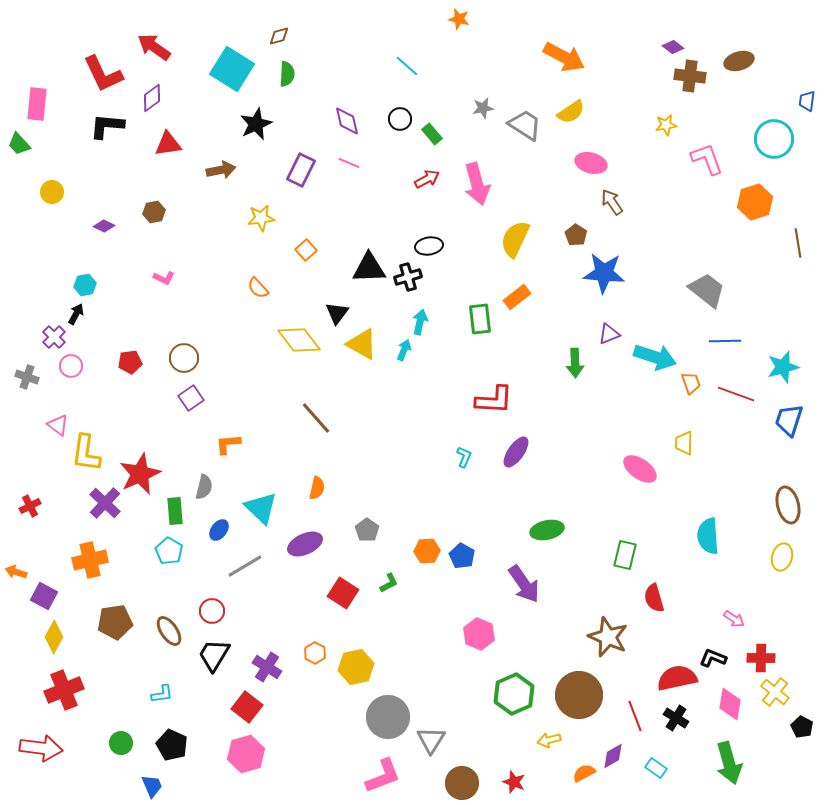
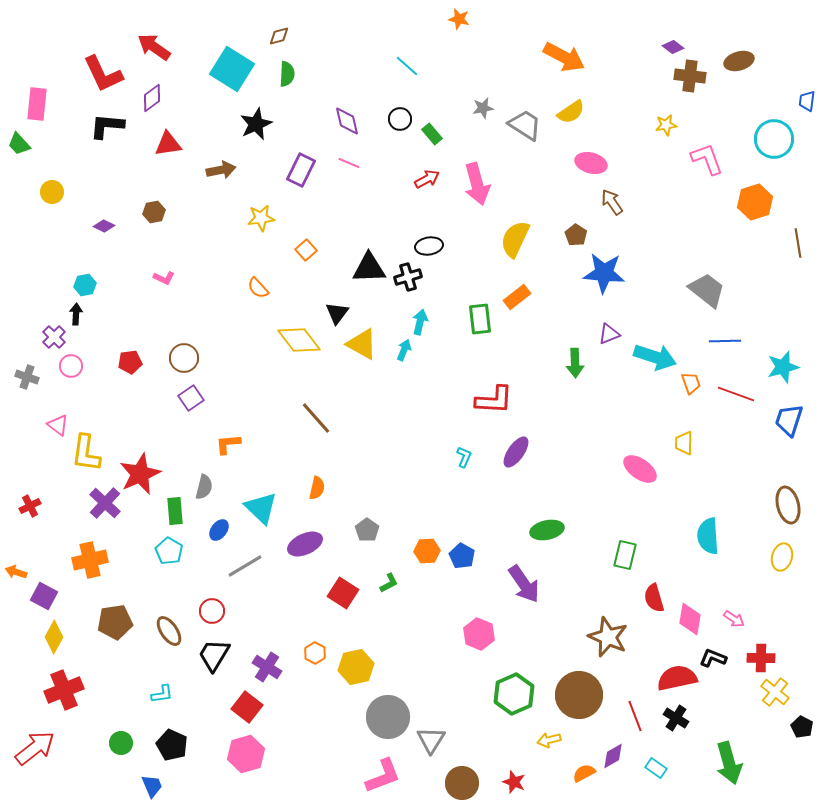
black arrow at (76, 314): rotated 25 degrees counterclockwise
pink diamond at (730, 704): moved 40 px left, 85 px up
red arrow at (41, 748): moved 6 px left; rotated 45 degrees counterclockwise
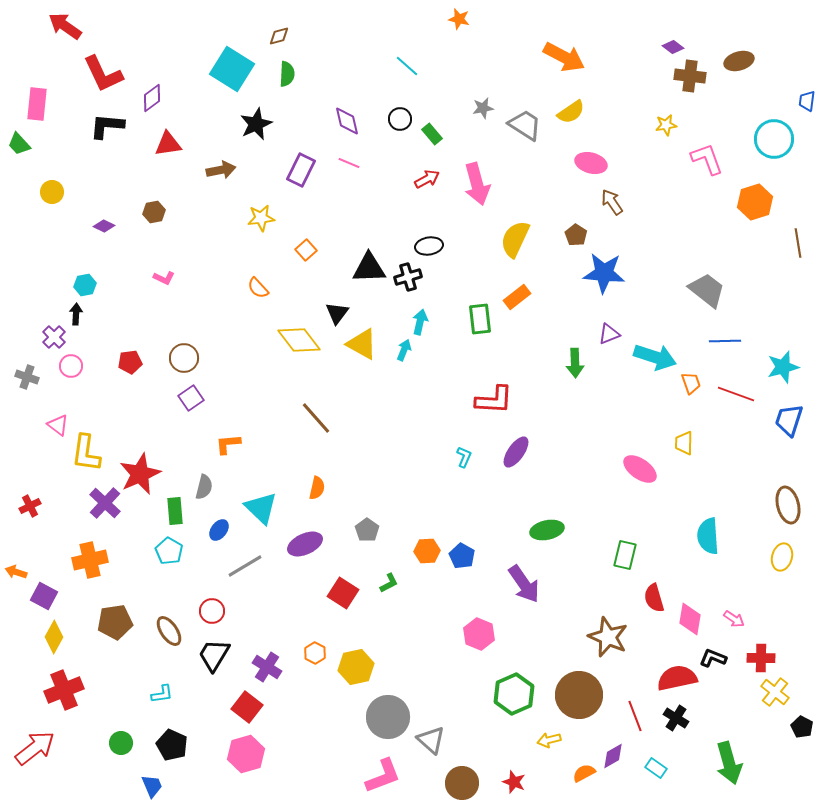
red arrow at (154, 47): moved 89 px left, 21 px up
gray triangle at (431, 740): rotated 20 degrees counterclockwise
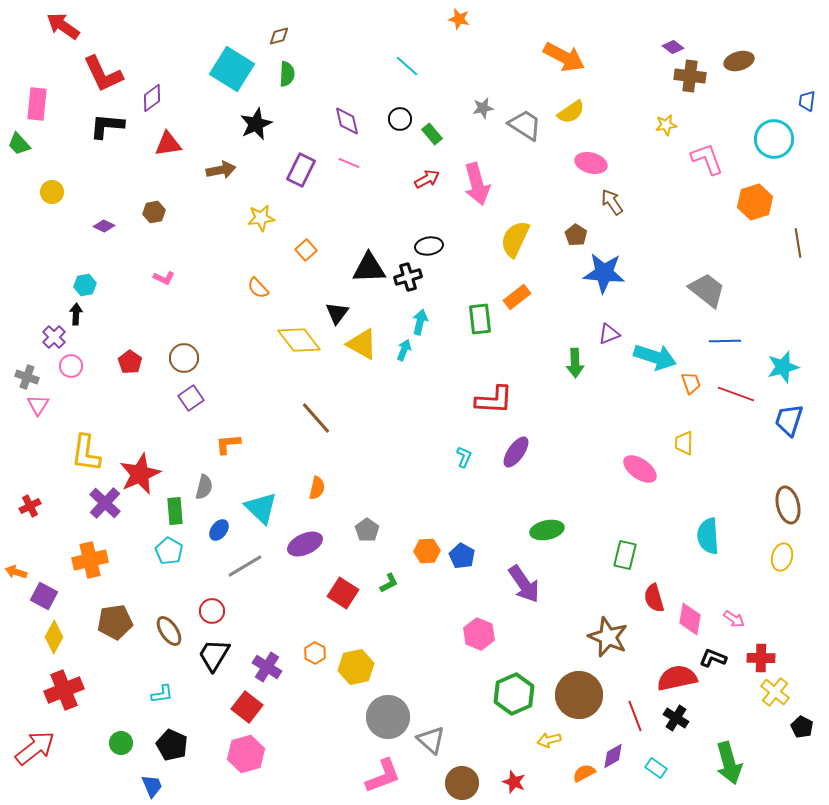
red arrow at (65, 26): moved 2 px left
red pentagon at (130, 362): rotated 30 degrees counterclockwise
pink triangle at (58, 425): moved 20 px left, 20 px up; rotated 25 degrees clockwise
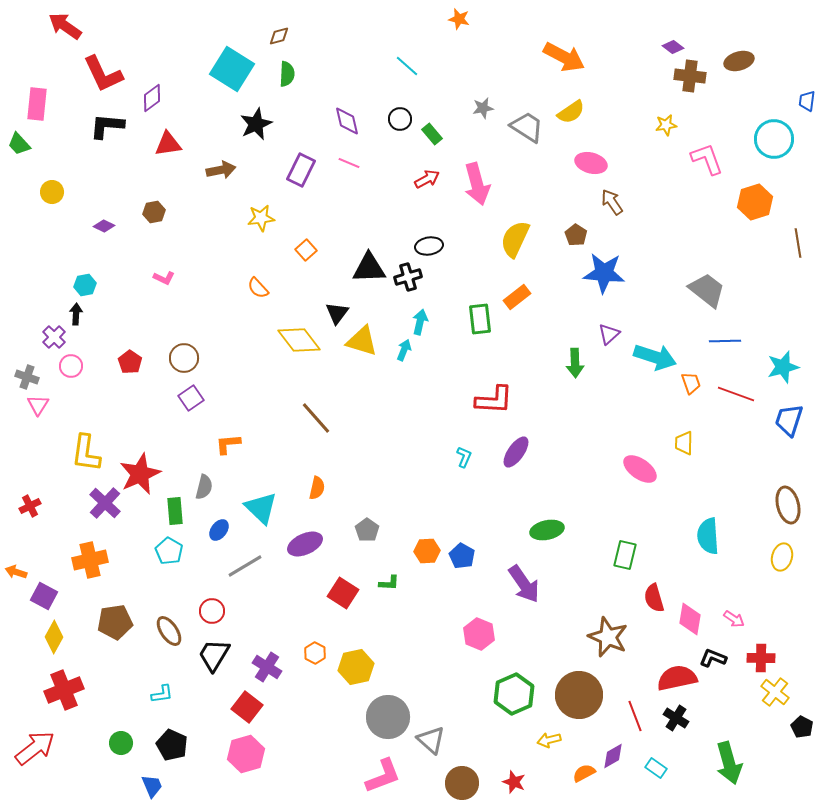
red arrow at (63, 26): moved 2 px right
gray trapezoid at (525, 125): moved 2 px right, 2 px down
purple triangle at (609, 334): rotated 20 degrees counterclockwise
yellow triangle at (362, 344): moved 3 px up; rotated 12 degrees counterclockwise
green L-shape at (389, 583): rotated 30 degrees clockwise
